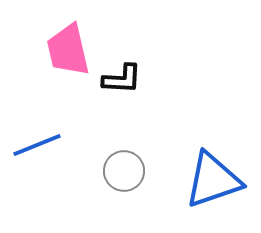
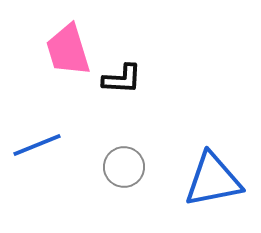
pink trapezoid: rotated 4 degrees counterclockwise
gray circle: moved 4 px up
blue triangle: rotated 8 degrees clockwise
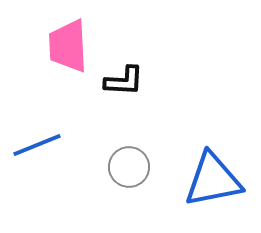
pink trapezoid: moved 4 px up; rotated 14 degrees clockwise
black L-shape: moved 2 px right, 2 px down
gray circle: moved 5 px right
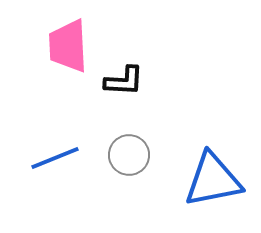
blue line: moved 18 px right, 13 px down
gray circle: moved 12 px up
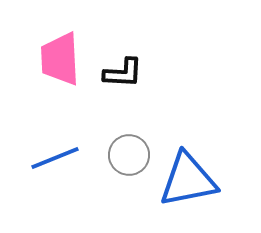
pink trapezoid: moved 8 px left, 13 px down
black L-shape: moved 1 px left, 8 px up
blue triangle: moved 25 px left
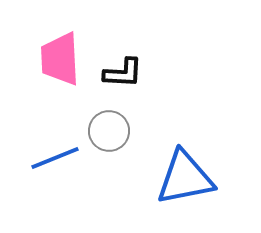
gray circle: moved 20 px left, 24 px up
blue triangle: moved 3 px left, 2 px up
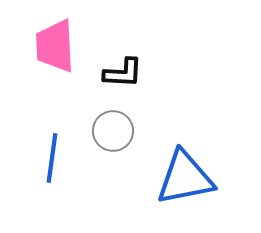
pink trapezoid: moved 5 px left, 13 px up
gray circle: moved 4 px right
blue line: moved 3 px left; rotated 60 degrees counterclockwise
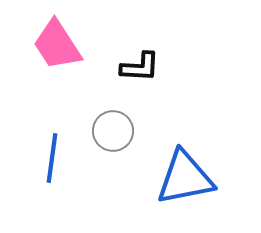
pink trapezoid: moved 2 px right, 1 px up; rotated 30 degrees counterclockwise
black L-shape: moved 17 px right, 6 px up
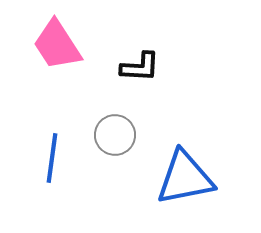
gray circle: moved 2 px right, 4 px down
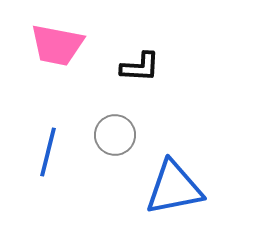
pink trapezoid: rotated 46 degrees counterclockwise
blue line: moved 4 px left, 6 px up; rotated 6 degrees clockwise
blue triangle: moved 11 px left, 10 px down
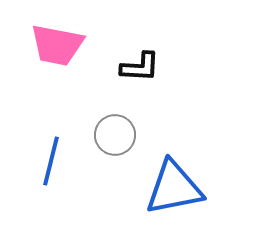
blue line: moved 3 px right, 9 px down
